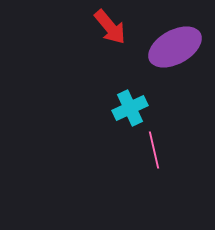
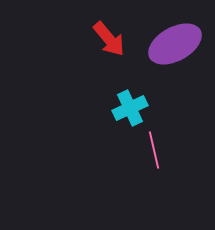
red arrow: moved 1 px left, 12 px down
purple ellipse: moved 3 px up
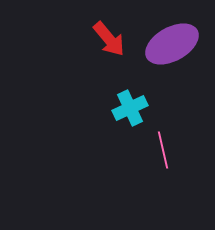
purple ellipse: moved 3 px left
pink line: moved 9 px right
